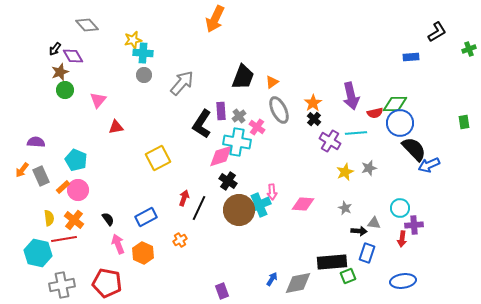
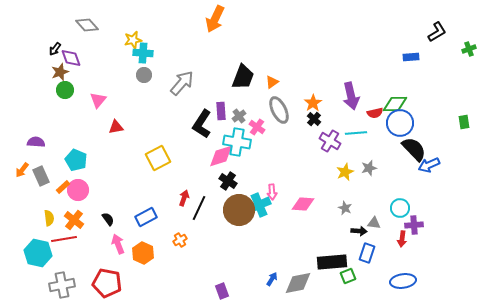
purple diamond at (73, 56): moved 2 px left, 2 px down; rotated 10 degrees clockwise
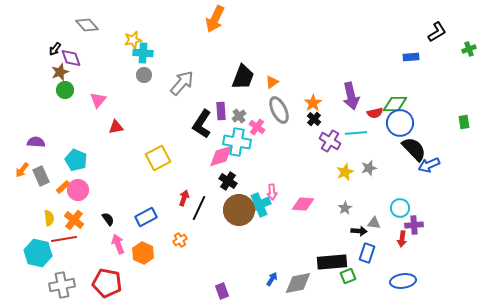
gray star at (345, 208): rotated 16 degrees clockwise
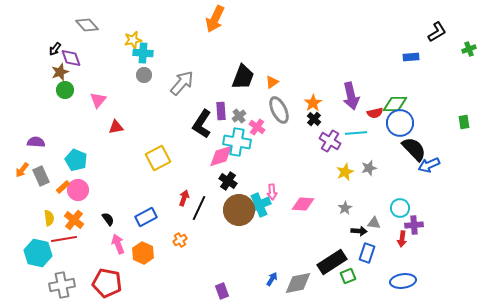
black rectangle at (332, 262): rotated 28 degrees counterclockwise
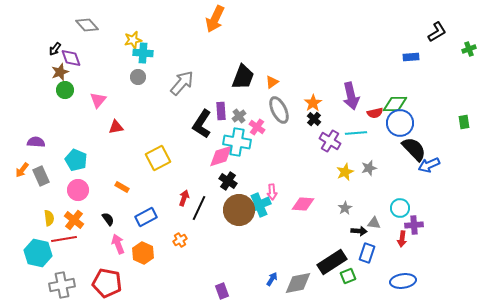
gray circle at (144, 75): moved 6 px left, 2 px down
orange rectangle at (63, 187): moved 59 px right; rotated 72 degrees clockwise
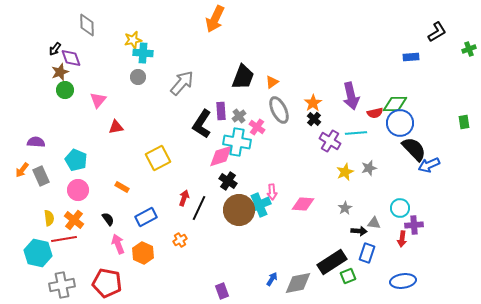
gray diamond at (87, 25): rotated 40 degrees clockwise
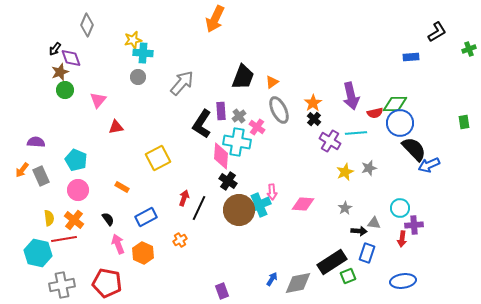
gray diamond at (87, 25): rotated 25 degrees clockwise
pink diamond at (221, 156): rotated 68 degrees counterclockwise
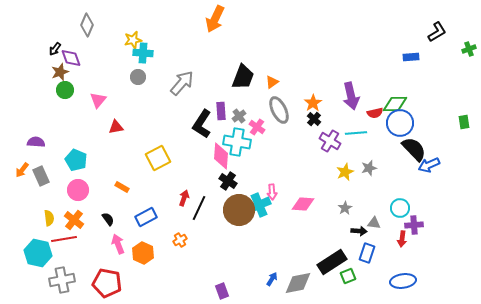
gray cross at (62, 285): moved 5 px up
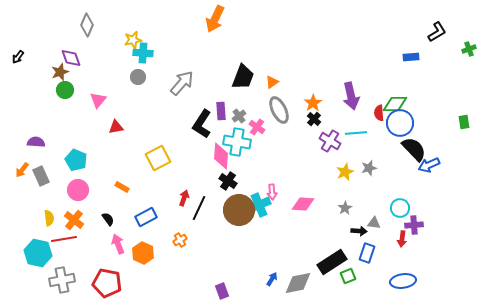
black arrow at (55, 49): moved 37 px left, 8 px down
red semicircle at (375, 113): moved 4 px right; rotated 98 degrees clockwise
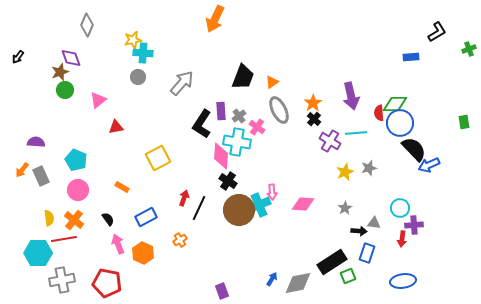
pink triangle at (98, 100): rotated 12 degrees clockwise
cyan hexagon at (38, 253): rotated 12 degrees counterclockwise
